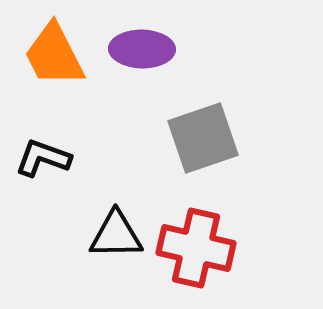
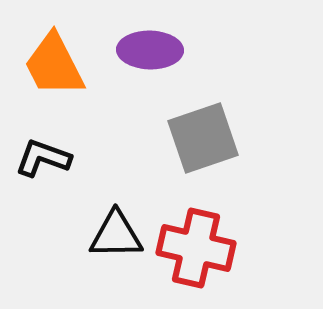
purple ellipse: moved 8 px right, 1 px down
orange trapezoid: moved 10 px down
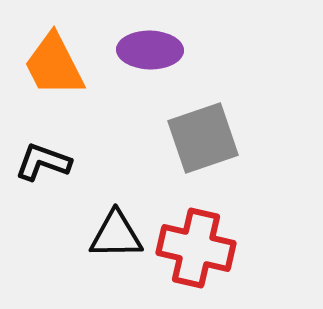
black L-shape: moved 4 px down
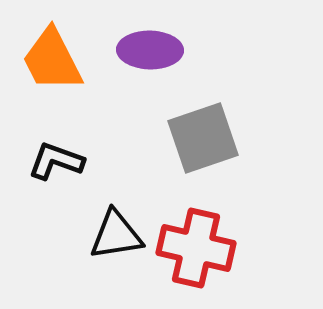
orange trapezoid: moved 2 px left, 5 px up
black L-shape: moved 13 px right, 1 px up
black triangle: rotated 8 degrees counterclockwise
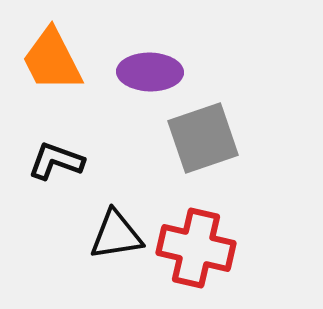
purple ellipse: moved 22 px down
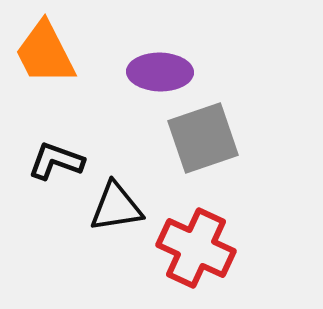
orange trapezoid: moved 7 px left, 7 px up
purple ellipse: moved 10 px right
black triangle: moved 28 px up
red cross: rotated 12 degrees clockwise
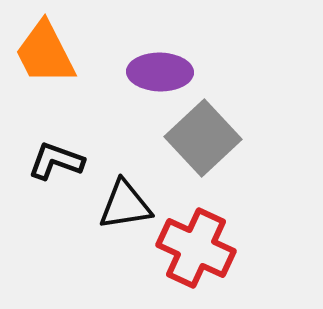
gray square: rotated 24 degrees counterclockwise
black triangle: moved 9 px right, 2 px up
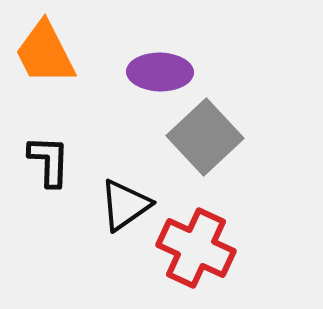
gray square: moved 2 px right, 1 px up
black L-shape: moved 7 px left; rotated 72 degrees clockwise
black triangle: rotated 26 degrees counterclockwise
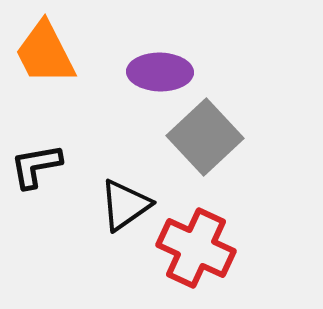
black L-shape: moved 13 px left, 5 px down; rotated 102 degrees counterclockwise
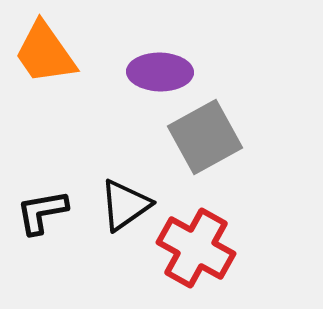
orange trapezoid: rotated 8 degrees counterclockwise
gray square: rotated 14 degrees clockwise
black L-shape: moved 6 px right, 46 px down
red cross: rotated 4 degrees clockwise
